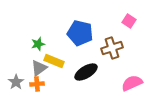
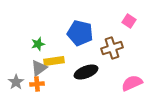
yellow rectangle: rotated 30 degrees counterclockwise
black ellipse: rotated 10 degrees clockwise
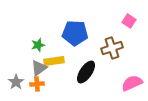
blue pentagon: moved 5 px left; rotated 10 degrees counterclockwise
green star: moved 1 px down
black ellipse: rotated 35 degrees counterclockwise
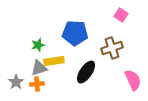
pink square: moved 8 px left, 6 px up
gray triangle: rotated 18 degrees clockwise
pink semicircle: moved 1 px right, 3 px up; rotated 90 degrees clockwise
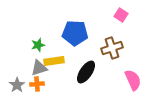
gray star: moved 1 px right, 3 px down
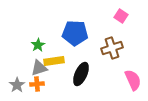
pink square: moved 1 px down
green star: rotated 16 degrees counterclockwise
black ellipse: moved 5 px left, 2 px down; rotated 10 degrees counterclockwise
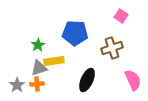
black ellipse: moved 6 px right, 6 px down
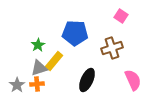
yellow rectangle: rotated 42 degrees counterclockwise
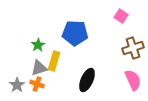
brown cross: moved 21 px right
yellow rectangle: rotated 24 degrees counterclockwise
orange cross: rotated 24 degrees clockwise
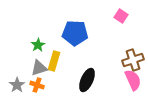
brown cross: moved 12 px down
orange cross: moved 1 px down
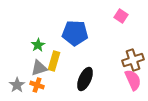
black ellipse: moved 2 px left, 1 px up
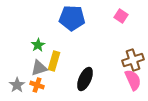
blue pentagon: moved 3 px left, 15 px up
